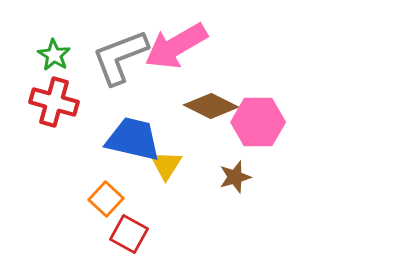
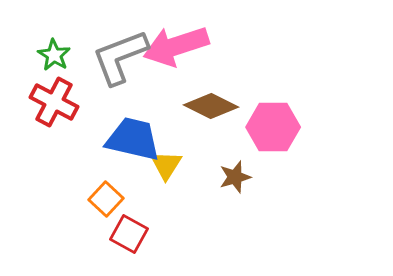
pink arrow: rotated 12 degrees clockwise
red cross: rotated 12 degrees clockwise
pink hexagon: moved 15 px right, 5 px down
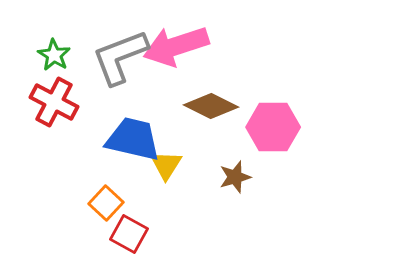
orange square: moved 4 px down
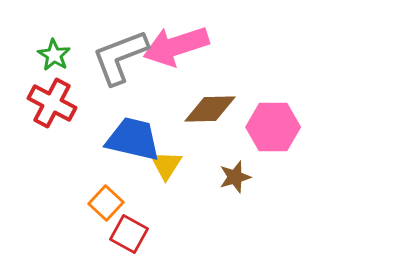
red cross: moved 2 px left, 1 px down
brown diamond: moved 1 px left, 3 px down; rotated 28 degrees counterclockwise
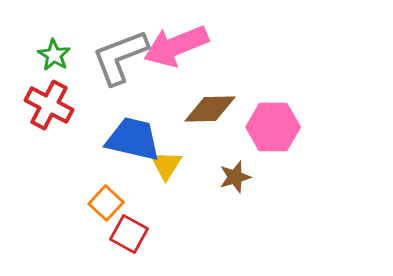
pink arrow: rotated 4 degrees counterclockwise
red cross: moved 3 px left, 2 px down
